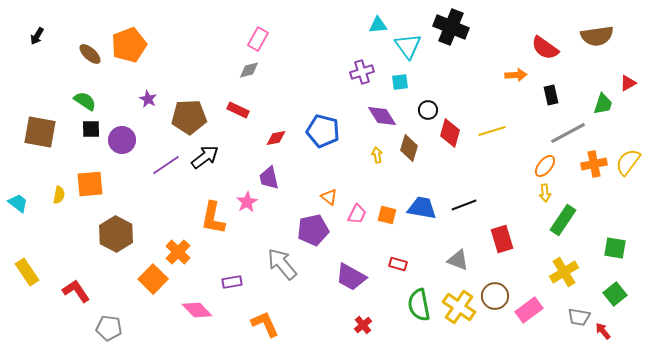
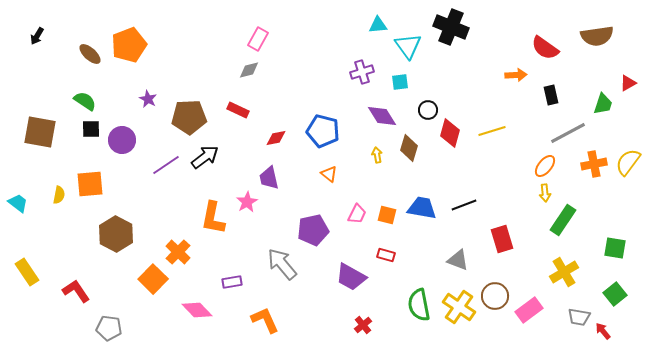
orange triangle at (329, 197): moved 23 px up
red rectangle at (398, 264): moved 12 px left, 9 px up
orange L-shape at (265, 324): moved 4 px up
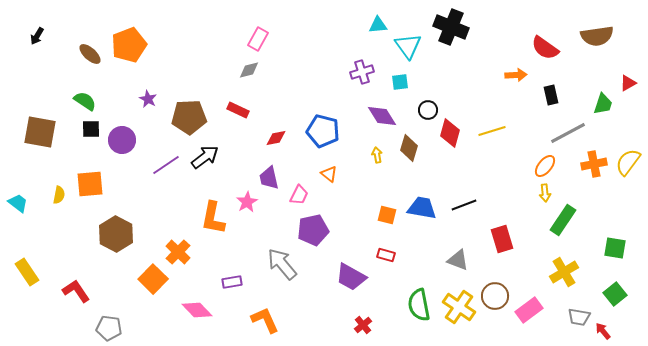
pink trapezoid at (357, 214): moved 58 px left, 19 px up
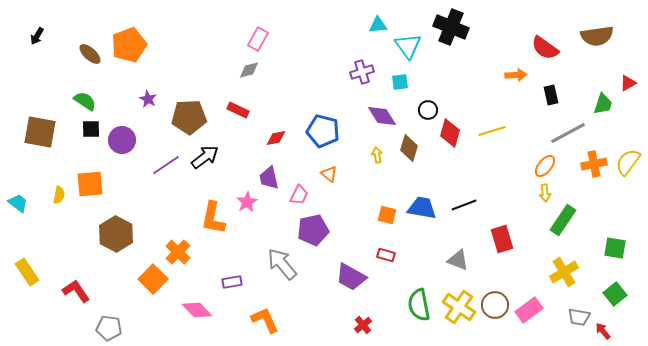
brown circle at (495, 296): moved 9 px down
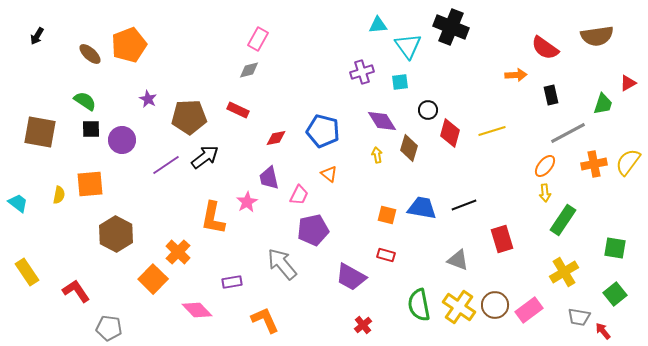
purple diamond at (382, 116): moved 5 px down
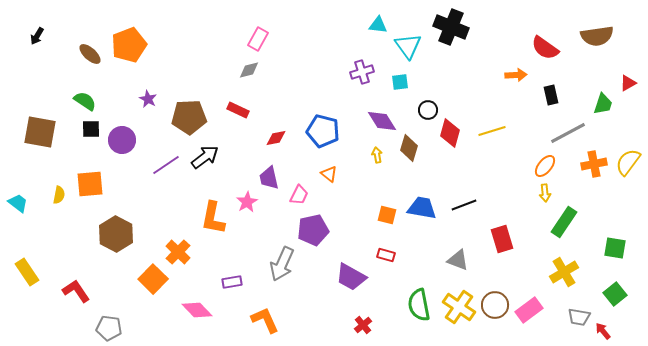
cyan triangle at (378, 25): rotated 12 degrees clockwise
green rectangle at (563, 220): moved 1 px right, 2 px down
gray arrow at (282, 264): rotated 116 degrees counterclockwise
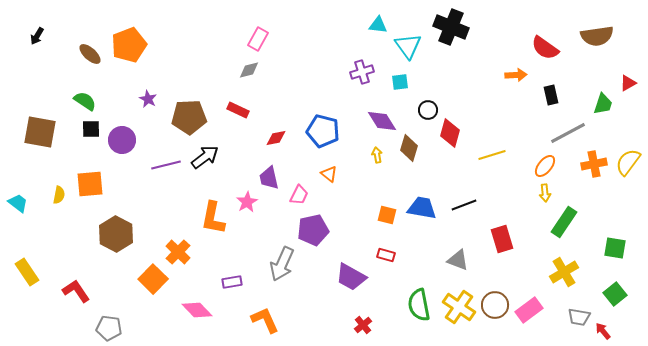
yellow line at (492, 131): moved 24 px down
purple line at (166, 165): rotated 20 degrees clockwise
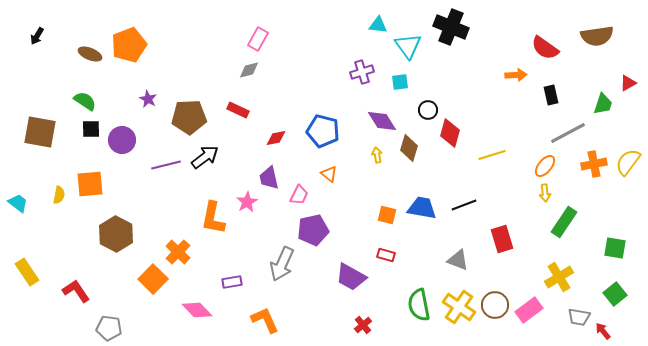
brown ellipse at (90, 54): rotated 20 degrees counterclockwise
yellow cross at (564, 272): moved 5 px left, 5 px down
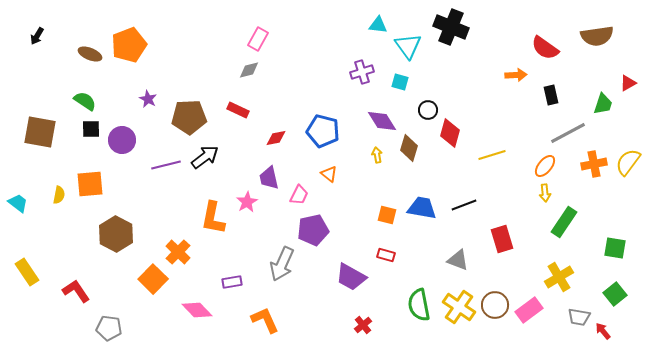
cyan square at (400, 82): rotated 24 degrees clockwise
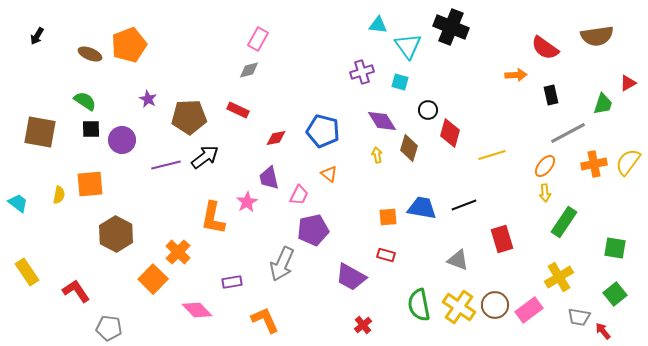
orange square at (387, 215): moved 1 px right, 2 px down; rotated 18 degrees counterclockwise
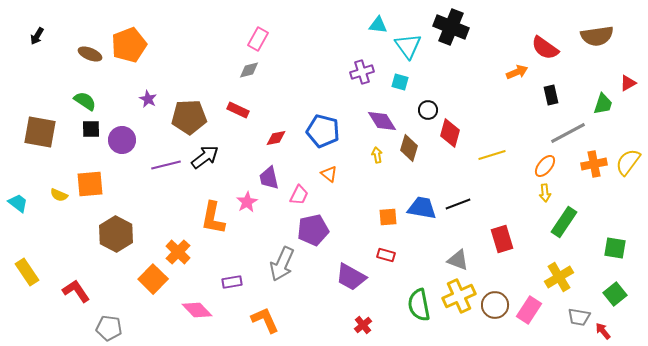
orange arrow at (516, 75): moved 1 px right, 3 px up; rotated 20 degrees counterclockwise
yellow semicircle at (59, 195): rotated 102 degrees clockwise
black line at (464, 205): moved 6 px left, 1 px up
yellow cross at (459, 307): moved 11 px up; rotated 32 degrees clockwise
pink rectangle at (529, 310): rotated 20 degrees counterclockwise
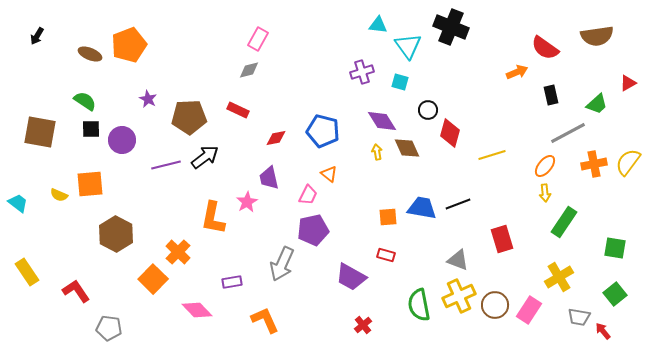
green trapezoid at (603, 104): moved 6 px left; rotated 30 degrees clockwise
brown diamond at (409, 148): moved 2 px left; rotated 40 degrees counterclockwise
yellow arrow at (377, 155): moved 3 px up
pink trapezoid at (299, 195): moved 9 px right
